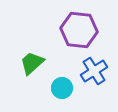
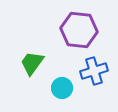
green trapezoid: rotated 12 degrees counterclockwise
blue cross: rotated 16 degrees clockwise
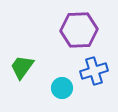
purple hexagon: rotated 9 degrees counterclockwise
green trapezoid: moved 10 px left, 4 px down
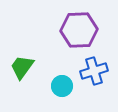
cyan circle: moved 2 px up
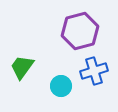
purple hexagon: moved 1 px right, 1 px down; rotated 12 degrees counterclockwise
cyan circle: moved 1 px left
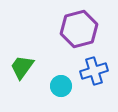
purple hexagon: moved 1 px left, 2 px up
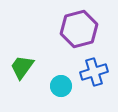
blue cross: moved 1 px down
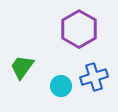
purple hexagon: rotated 15 degrees counterclockwise
blue cross: moved 5 px down
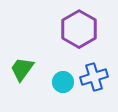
green trapezoid: moved 2 px down
cyan circle: moved 2 px right, 4 px up
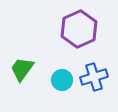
purple hexagon: rotated 6 degrees clockwise
cyan circle: moved 1 px left, 2 px up
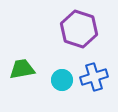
purple hexagon: rotated 18 degrees counterclockwise
green trapezoid: rotated 44 degrees clockwise
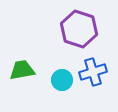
green trapezoid: moved 1 px down
blue cross: moved 1 px left, 5 px up
